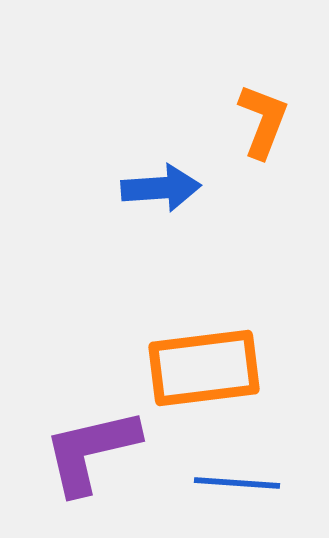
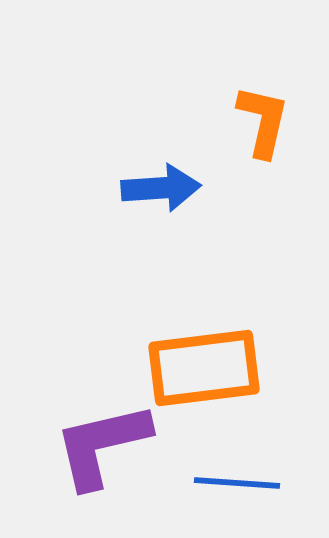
orange L-shape: rotated 8 degrees counterclockwise
purple L-shape: moved 11 px right, 6 px up
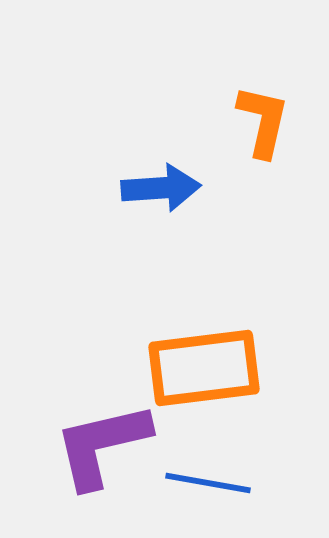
blue line: moved 29 px left; rotated 6 degrees clockwise
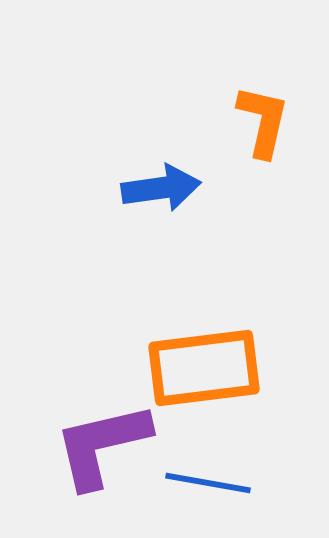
blue arrow: rotated 4 degrees counterclockwise
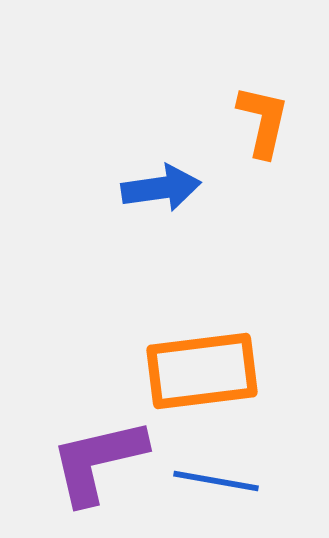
orange rectangle: moved 2 px left, 3 px down
purple L-shape: moved 4 px left, 16 px down
blue line: moved 8 px right, 2 px up
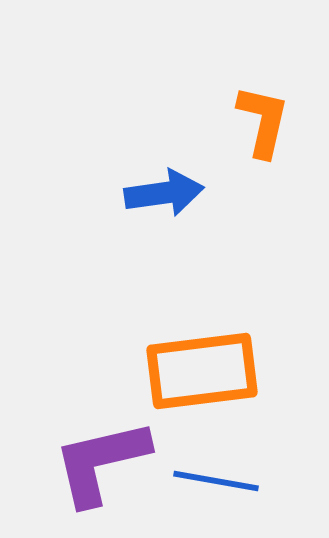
blue arrow: moved 3 px right, 5 px down
purple L-shape: moved 3 px right, 1 px down
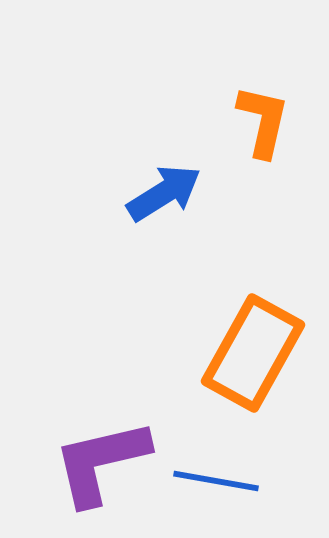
blue arrow: rotated 24 degrees counterclockwise
orange rectangle: moved 51 px right, 18 px up; rotated 54 degrees counterclockwise
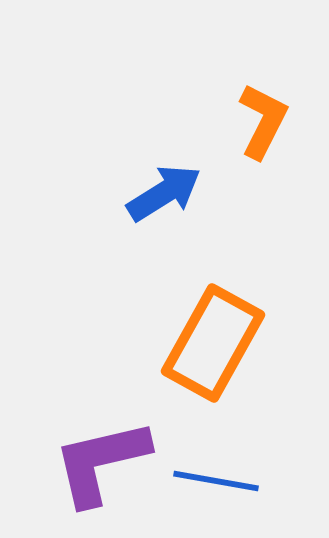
orange L-shape: rotated 14 degrees clockwise
orange rectangle: moved 40 px left, 10 px up
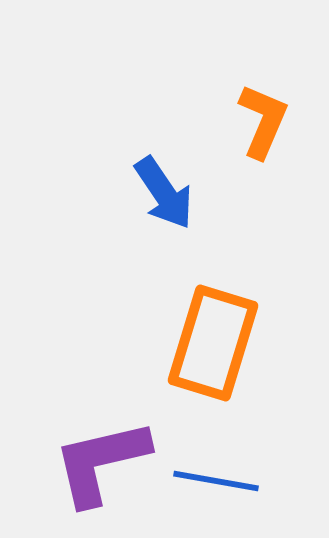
orange L-shape: rotated 4 degrees counterclockwise
blue arrow: rotated 88 degrees clockwise
orange rectangle: rotated 12 degrees counterclockwise
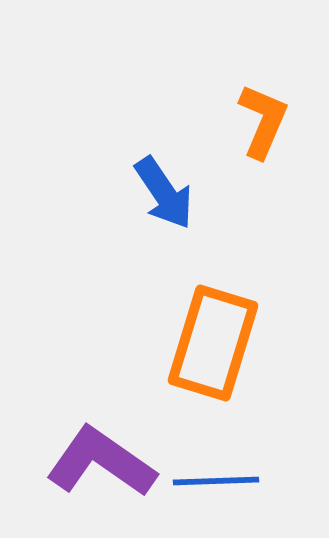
purple L-shape: rotated 48 degrees clockwise
blue line: rotated 12 degrees counterclockwise
